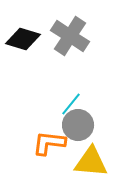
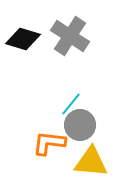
gray circle: moved 2 px right
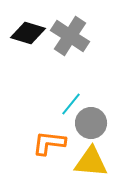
black diamond: moved 5 px right, 6 px up
gray circle: moved 11 px right, 2 px up
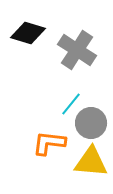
gray cross: moved 7 px right, 14 px down
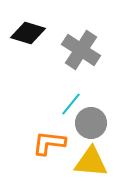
gray cross: moved 4 px right
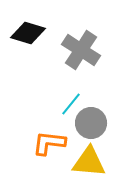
yellow triangle: moved 2 px left
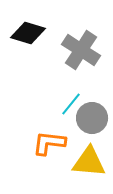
gray circle: moved 1 px right, 5 px up
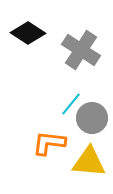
black diamond: rotated 16 degrees clockwise
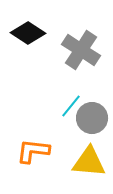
cyan line: moved 2 px down
orange L-shape: moved 16 px left, 8 px down
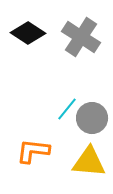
gray cross: moved 13 px up
cyan line: moved 4 px left, 3 px down
